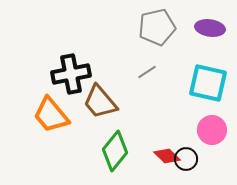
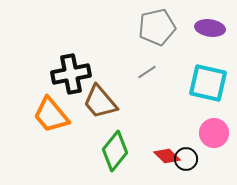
pink circle: moved 2 px right, 3 px down
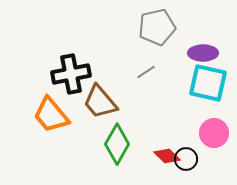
purple ellipse: moved 7 px left, 25 px down; rotated 8 degrees counterclockwise
gray line: moved 1 px left
green diamond: moved 2 px right, 7 px up; rotated 9 degrees counterclockwise
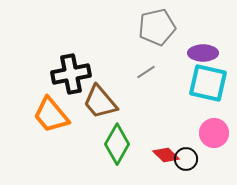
red diamond: moved 1 px left, 1 px up
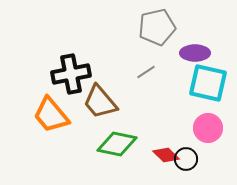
purple ellipse: moved 8 px left
pink circle: moved 6 px left, 5 px up
green diamond: rotated 72 degrees clockwise
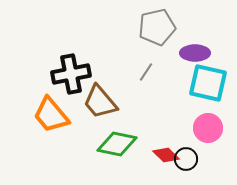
gray line: rotated 24 degrees counterclockwise
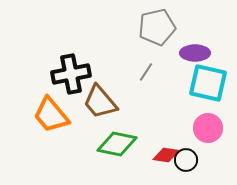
red diamond: rotated 36 degrees counterclockwise
black circle: moved 1 px down
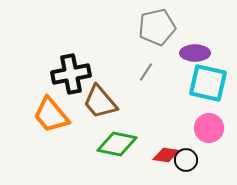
pink circle: moved 1 px right
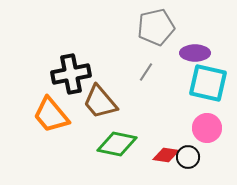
gray pentagon: moved 1 px left
pink circle: moved 2 px left
black circle: moved 2 px right, 3 px up
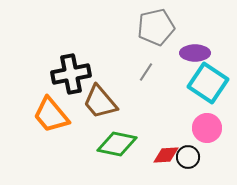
cyan square: rotated 21 degrees clockwise
red diamond: rotated 12 degrees counterclockwise
